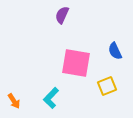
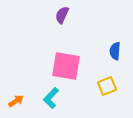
blue semicircle: rotated 30 degrees clockwise
pink square: moved 10 px left, 3 px down
orange arrow: moved 2 px right; rotated 91 degrees counterclockwise
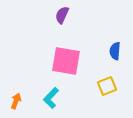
pink square: moved 5 px up
orange arrow: rotated 35 degrees counterclockwise
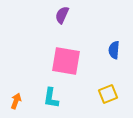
blue semicircle: moved 1 px left, 1 px up
yellow square: moved 1 px right, 8 px down
cyan L-shape: rotated 35 degrees counterclockwise
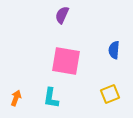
yellow square: moved 2 px right
orange arrow: moved 3 px up
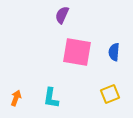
blue semicircle: moved 2 px down
pink square: moved 11 px right, 9 px up
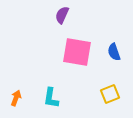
blue semicircle: rotated 24 degrees counterclockwise
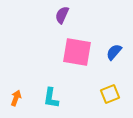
blue semicircle: rotated 60 degrees clockwise
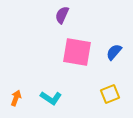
cyan L-shape: rotated 65 degrees counterclockwise
